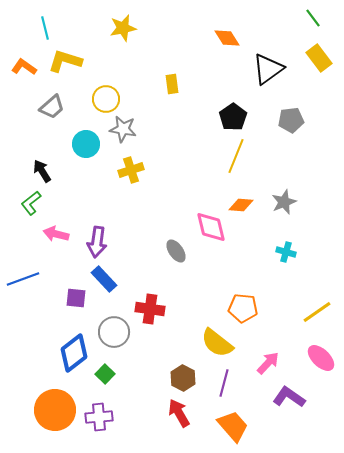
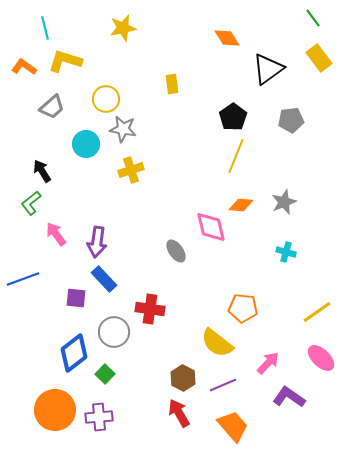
pink arrow at (56, 234): rotated 40 degrees clockwise
purple line at (224, 383): moved 1 px left, 2 px down; rotated 52 degrees clockwise
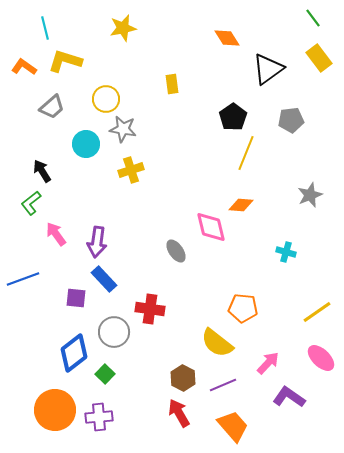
yellow line at (236, 156): moved 10 px right, 3 px up
gray star at (284, 202): moved 26 px right, 7 px up
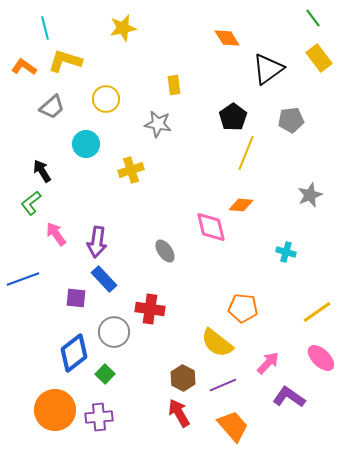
yellow rectangle at (172, 84): moved 2 px right, 1 px down
gray star at (123, 129): moved 35 px right, 5 px up
gray ellipse at (176, 251): moved 11 px left
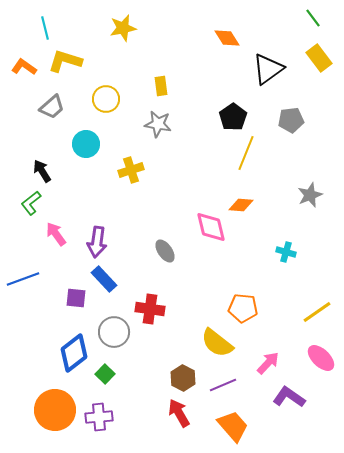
yellow rectangle at (174, 85): moved 13 px left, 1 px down
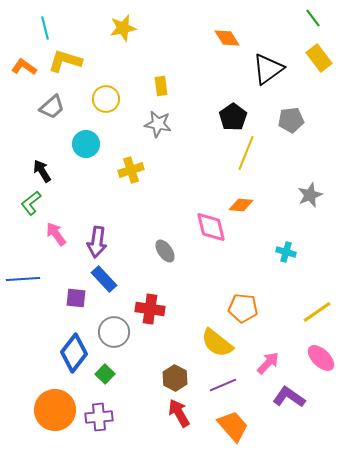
blue line at (23, 279): rotated 16 degrees clockwise
blue diamond at (74, 353): rotated 15 degrees counterclockwise
brown hexagon at (183, 378): moved 8 px left
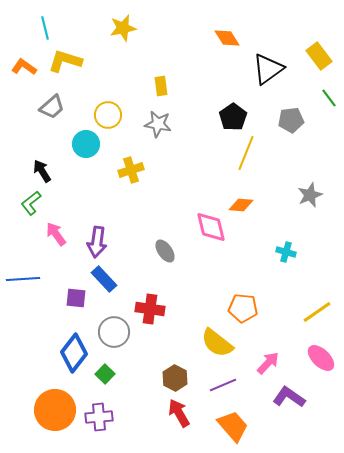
green line at (313, 18): moved 16 px right, 80 px down
yellow rectangle at (319, 58): moved 2 px up
yellow circle at (106, 99): moved 2 px right, 16 px down
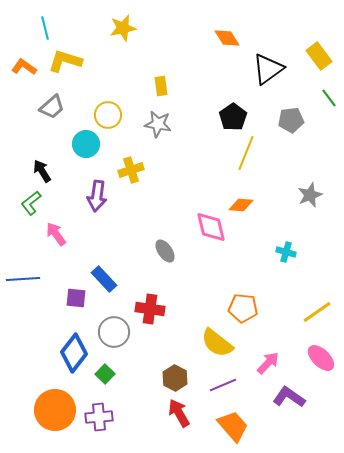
purple arrow at (97, 242): moved 46 px up
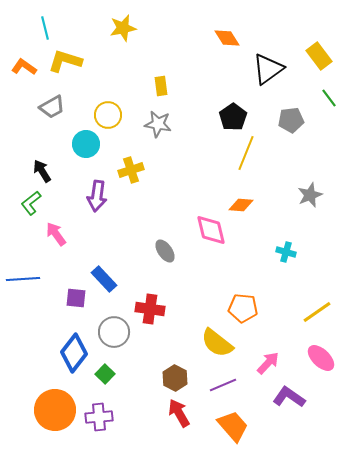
gray trapezoid at (52, 107): rotated 12 degrees clockwise
pink diamond at (211, 227): moved 3 px down
